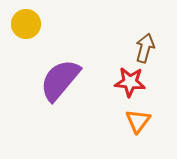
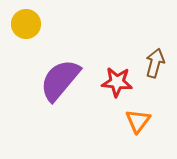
brown arrow: moved 10 px right, 15 px down
red star: moved 13 px left
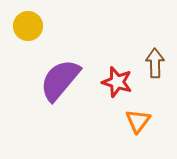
yellow circle: moved 2 px right, 2 px down
brown arrow: rotated 16 degrees counterclockwise
red star: rotated 12 degrees clockwise
